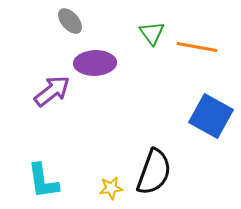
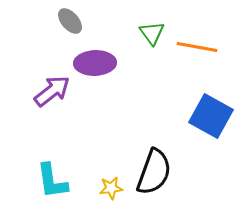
cyan L-shape: moved 9 px right
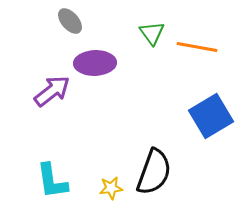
blue square: rotated 30 degrees clockwise
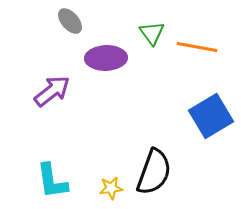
purple ellipse: moved 11 px right, 5 px up
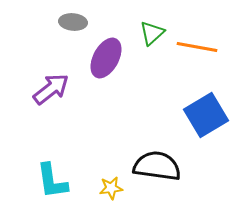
gray ellipse: moved 3 px right, 1 px down; rotated 44 degrees counterclockwise
green triangle: rotated 24 degrees clockwise
purple ellipse: rotated 60 degrees counterclockwise
purple arrow: moved 1 px left, 2 px up
blue square: moved 5 px left, 1 px up
black semicircle: moved 3 px right, 6 px up; rotated 102 degrees counterclockwise
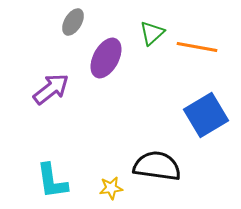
gray ellipse: rotated 64 degrees counterclockwise
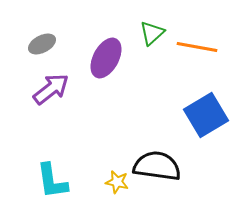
gray ellipse: moved 31 px left, 22 px down; rotated 32 degrees clockwise
yellow star: moved 6 px right, 6 px up; rotated 20 degrees clockwise
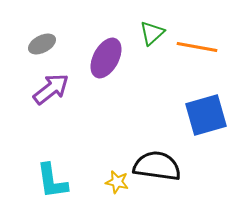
blue square: rotated 15 degrees clockwise
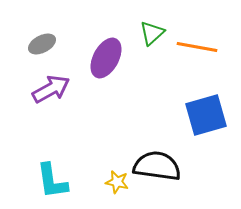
purple arrow: rotated 9 degrees clockwise
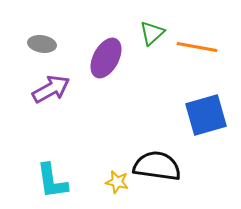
gray ellipse: rotated 36 degrees clockwise
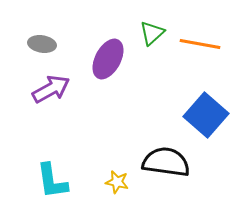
orange line: moved 3 px right, 3 px up
purple ellipse: moved 2 px right, 1 px down
blue square: rotated 33 degrees counterclockwise
black semicircle: moved 9 px right, 4 px up
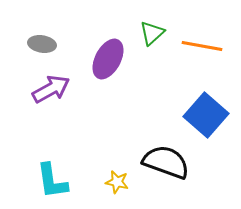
orange line: moved 2 px right, 2 px down
black semicircle: rotated 12 degrees clockwise
